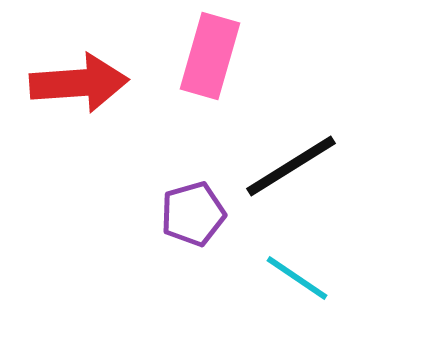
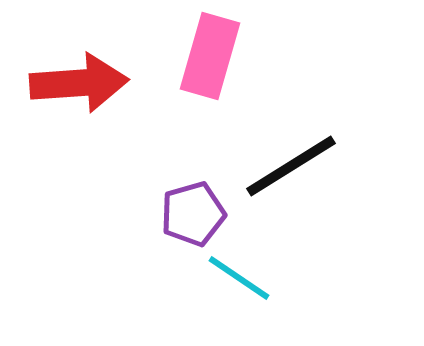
cyan line: moved 58 px left
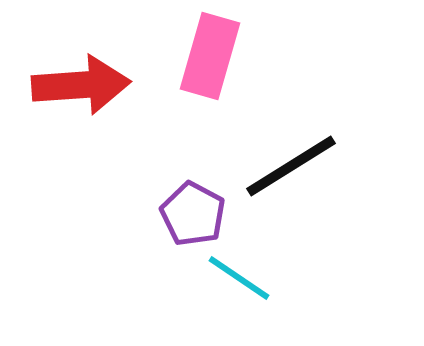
red arrow: moved 2 px right, 2 px down
purple pentagon: rotated 28 degrees counterclockwise
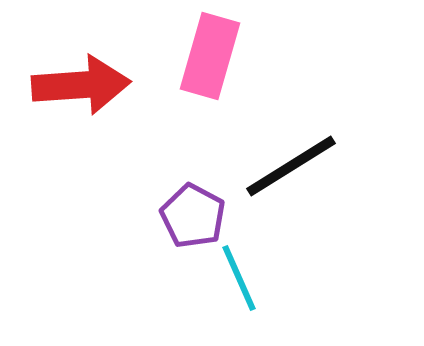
purple pentagon: moved 2 px down
cyan line: rotated 32 degrees clockwise
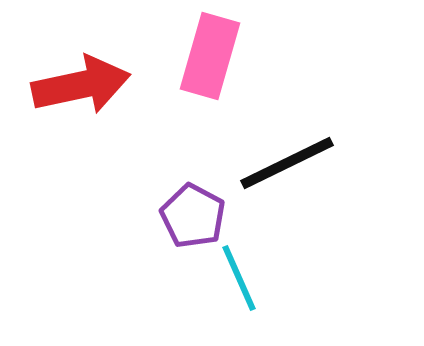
red arrow: rotated 8 degrees counterclockwise
black line: moved 4 px left, 3 px up; rotated 6 degrees clockwise
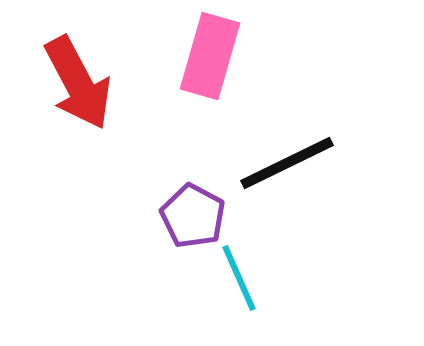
red arrow: moved 3 px left, 2 px up; rotated 74 degrees clockwise
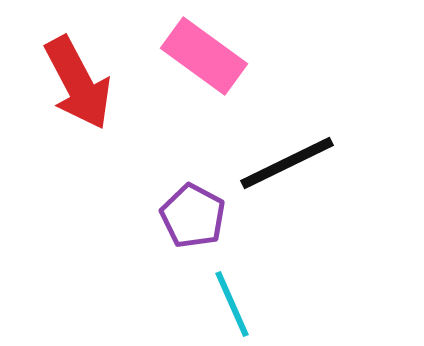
pink rectangle: moved 6 px left; rotated 70 degrees counterclockwise
cyan line: moved 7 px left, 26 px down
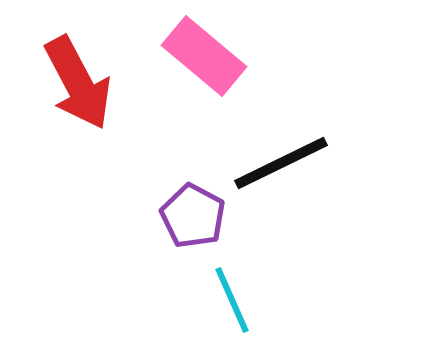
pink rectangle: rotated 4 degrees clockwise
black line: moved 6 px left
cyan line: moved 4 px up
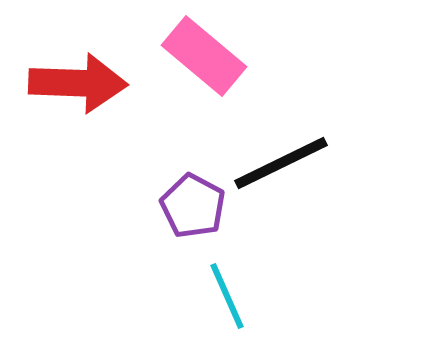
red arrow: rotated 60 degrees counterclockwise
purple pentagon: moved 10 px up
cyan line: moved 5 px left, 4 px up
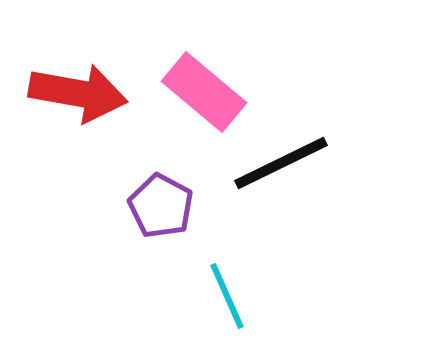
pink rectangle: moved 36 px down
red arrow: moved 10 px down; rotated 8 degrees clockwise
purple pentagon: moved 32 px left
